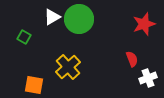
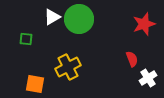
green square: moved 2 px right, 2 px down; rotated 24 degrees counterclockwise
yellow cross: rotated 15 degrees clockwise
white cross: rotated 12 degrees counterclockwise
orange square: moved 1 px right, 1 px up
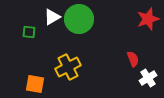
red star: moved 4 px right, 5 px up
green square: moved 3 px right, 7 px up
red semicircle: moved 1 px right
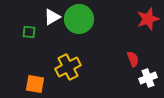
white cross: rotated 12 degrees clockwise
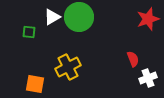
green circle: moved 2 px up
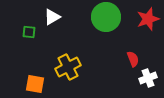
green circle: moved 27 px right
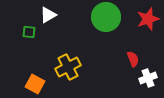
white triangle: moved 4 px left, 2 px up
orange square: rotated 18 degrees clockwise
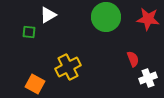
red star: rotated 25 degrees clockwise
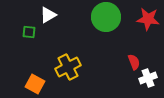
red semicircle: moved 1 px right, 3 px down
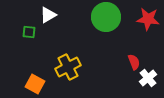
white cross: rotated 18 degrees counterclockwise
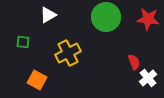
green square: moved 6 px left, 10 px down
yellow cross: moved 14 px up
orange square: moved 2 px right, 4 px up
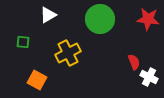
green circle: moved 6 px left, 2 px down
white cross: moved 1 px right, 1 px up; rotated 24 degrees counterclockwise
